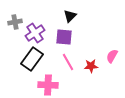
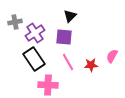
black rectangle: moved 2 px right; rotated 70 degrees counterclockwise
red star: moved 1 px up
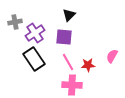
black triangle: moved 1 px left, 1 px up
red star: moved 3 px left
pink cross: moved 24 px right
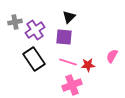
black triangle: moved 2 px down
purple cross: moved 3 px up
pink line: rotated 42 degrees counterclockwise
pink cross: rotated 24 degrees counterclockwise
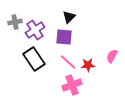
pink line: rotated 24 degrees clockwise
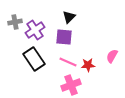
pink line: rotated 18 degrees counterclockwise
pink cross: moved 1 px left
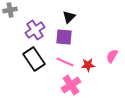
gray cross: moved 5 px left, 12 px up
pink line: moved 3 px left
pink cross: rotated 12 degrees counterclockwise
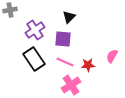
purple square: moved 1 px left, 2 px down
